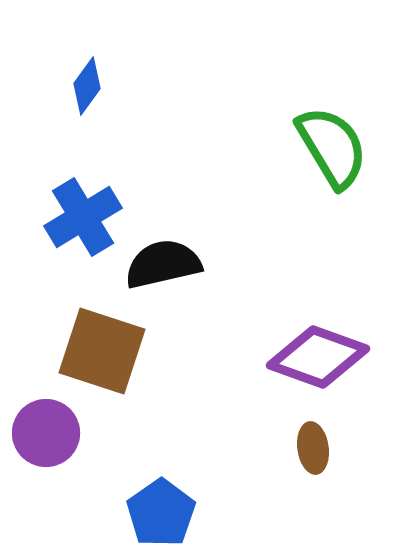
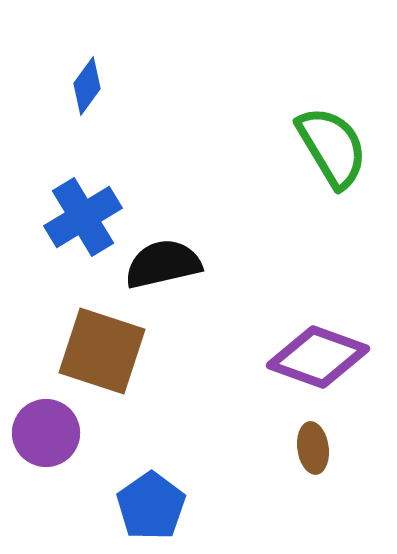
blue pentagon: moved 10 px left, 7 px up
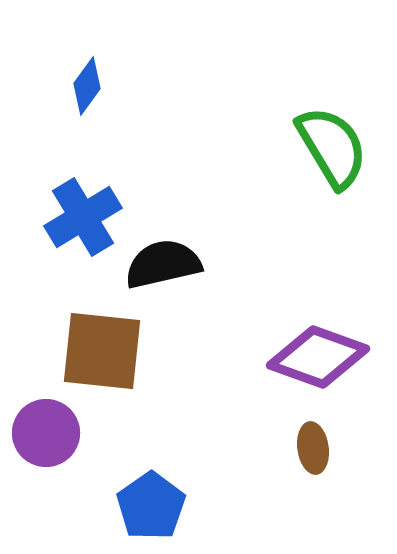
brown square: rotated 12 degrees counterclockwise
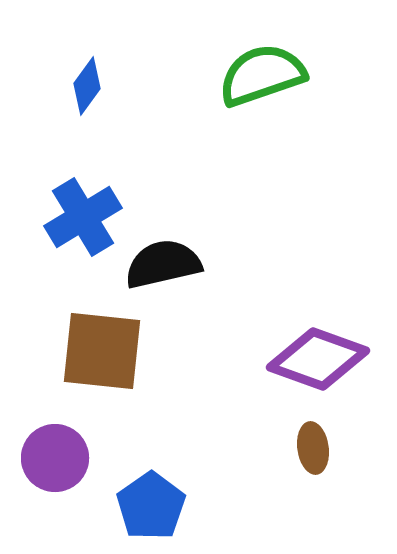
green semicircle: moved 70 px left, 72 px up; rotated 78 degrees counterclockwise
purple diamond: moved 2 px down
purple circle: moved 9 px right, 25 px down
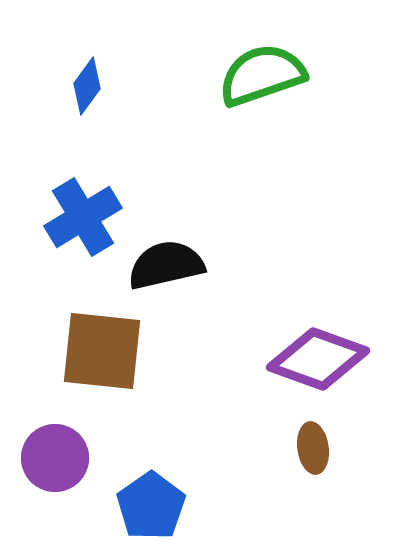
black semicircle: moved 3 px right, 1 px down
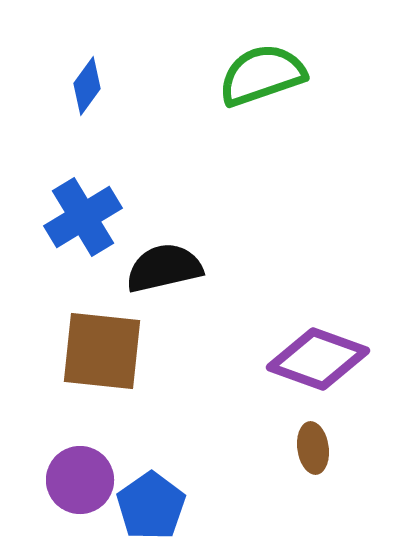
black semicircle: moved 2 px left, 3 px down
purple circle: moved 25 px right, 22 px down
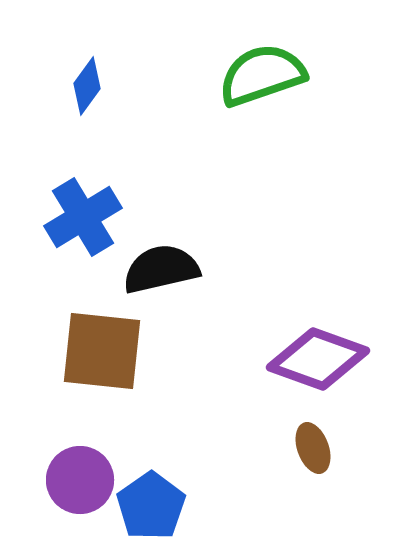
black semicircle: moved 3 px left, 1 px down
brown ellipse: rotated 12 degrees counterclockwise
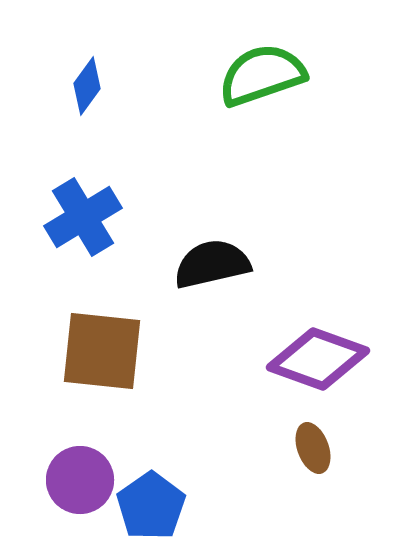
black semicircle: moved 51 px right, 5 px up
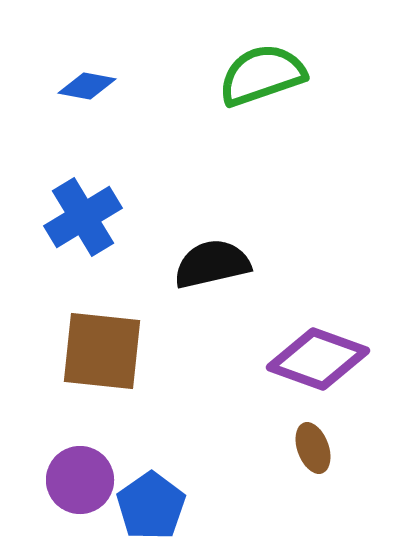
blue diamond: rotated 64 degrees clockwise
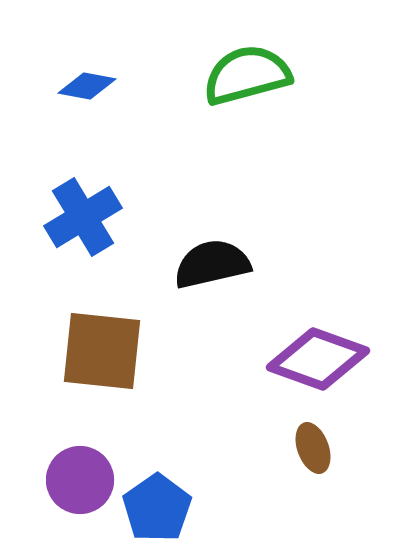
green semicircle: moved 15 px left; rotated 4 degrees clockwise
blue pentagon: moved 6 px right, 2 px down
